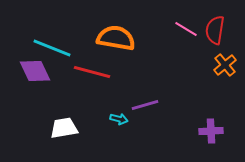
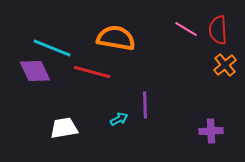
red semicircle: moved 3 px right; rotated 12 degrees counterclockwise
purple line: rotated 76 degrees counterclockwise
cyan arrow: rotated 42 degrees counterclockwise
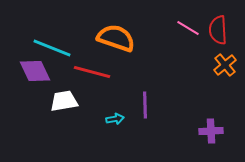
pink line: moved 2 px right, 1 px up
orange semicircle: rotated 9 degrees clockwise
cyan arrow: moved 4 px left; rotated 18 degrees clockwise
white trapezoid: moved 27 px up
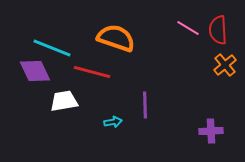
cyan arrow: moved 2 px left, 3 px down
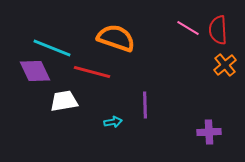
purple cross: moved 2 px left, 1 px down
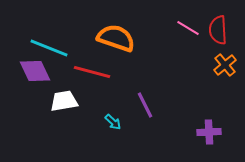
cyan line: moved 3 px left
purple line: rotated 24 degrees counterclockwise
cyan arrow: rotated 54 degrees clockwise
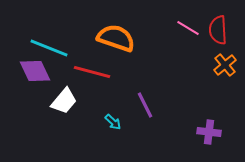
white trapezoid: rotated 140 degrees clockwise
purple cross: rotated 10 degrees clockwise
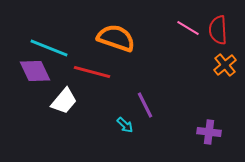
cyan arrow: moved 12 px right, 3 px down
